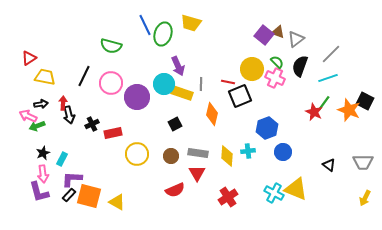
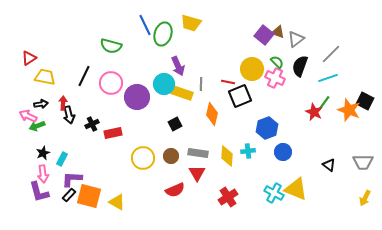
yellow circle at (137, 154): moved 6 px right, 4 px down
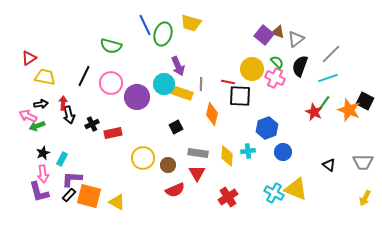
black square at (240, 96): rotated 25 degrees clockwise
black square at (175, 124): moved 1 px right, 3 px down
brown circle at (171, 156): moved 3 px left, 9 px down
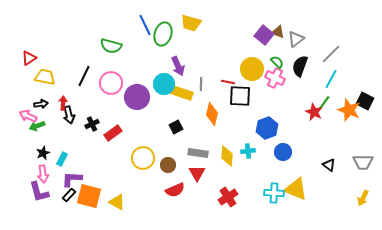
cyan line at (328, 78): moved 3 px right, 1 px down; rotated 42 degrees counterclockwise
red rectangle at (113, 133): rotated 24 degrees counterclockwise
cyan cross at (274, 193): rotated 24 degrees counterclockwise
yellow arrow at (365, 198): moved 2 px left
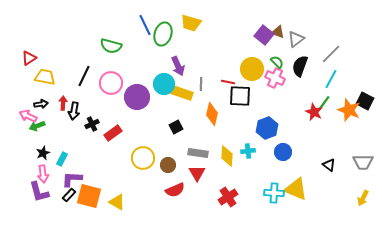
black arrow at (69, 115): moved 5 px right, 4 px up; rotated 24 degrees clockwise
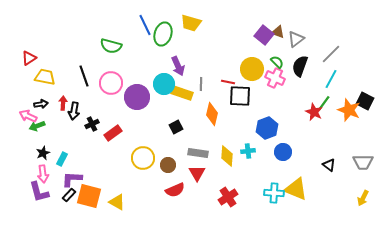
black line at (84, 76): rotated 45 degrees counterclockwise
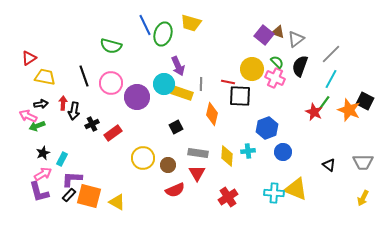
pink arrow at (43, 174): rotated 114 degrees counterclockwise
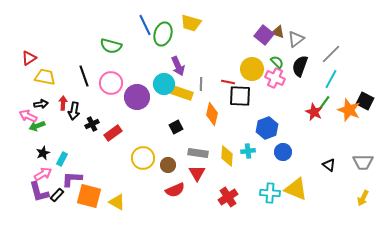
cyan cross at (274, 193): moved 4 px left
black rectangle at (69, 195): moved 12 px left
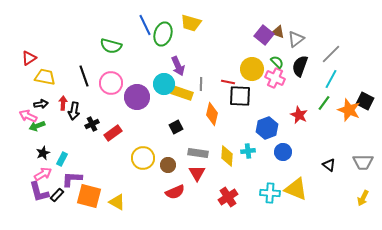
red star at (314, 112): moved 15 px left, 3 px down
red semicircle at (175, 190): moved 2 px down
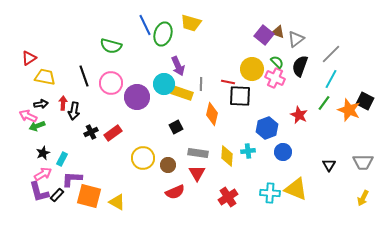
black cross at (92, 124): moved 1 px left, 8 px down
black triangle at (329, 165): rotated 24 degrees clockwise
